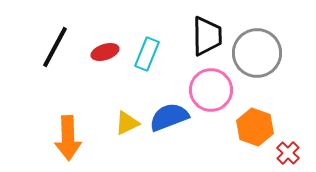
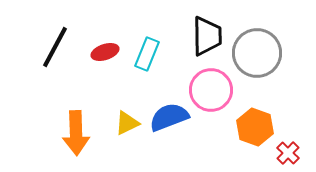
orange arrow: moved 8 px right, 5 px up
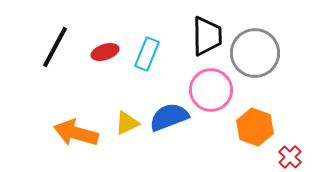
gray circle: moved 2 px left
orange arrow: rotated 108 degrees clockwise
red cross: moved 2 px right, 4 px down
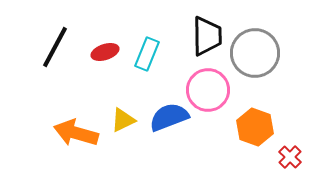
pink circle: moved 3 px left
yellow triangle: moved 4 px left, 3 px up
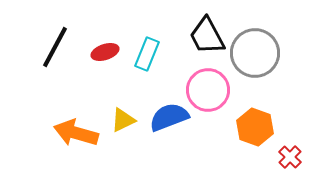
black trapezoid: rotated 153 degrees clockwise
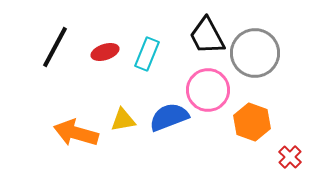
yellow triangle: rotated 16 degrees clockwise
orange hexagon: moved 3 px left, 5 px up
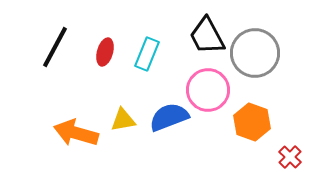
red ellipse: rotated 56 degrees counterclockwise
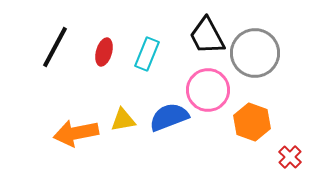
red ellipse: moved 1 px left
orange arrow: rotated 27 degrees counterclockwise
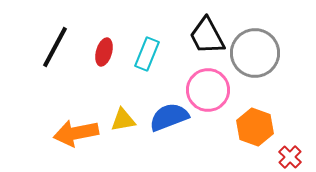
orange hexagon: moved 3 px right, 5 px down
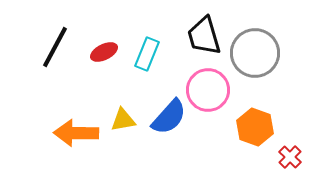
black trapezoid: moved 3 px left; rotated 12 degrees clockwise
red ellipse: rotated 48 degrees clockwise
blue semicircle: rotated 153 degrees clockwise
orange arrow: rotated 12 degrees clockwise
